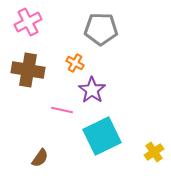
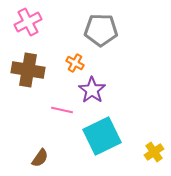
gray pentagon: moved 1 px down
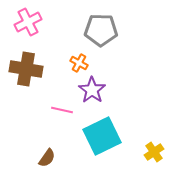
orange cross: moved 4 px right
brown cross: moved 2 px left, 1 px up
brown semicircle: moved 7 px right
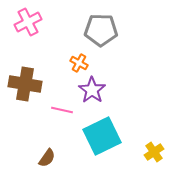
brown cross: moved 1 px left, 15 px down
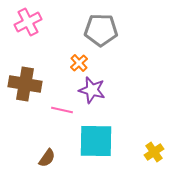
orange cross: rotated 18 degrees clockwise
purple star: rotated 20 degrees counterclockwise
cyan square: moved 6 px left, 5 px down; rotated 27 degrees clockwise
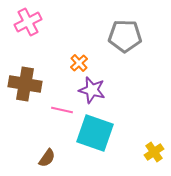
gray pentagon: moved 24 px right, 6 px down
cyan square: moved 1 px left, 8 px up; rotated 18 degrees clockwise
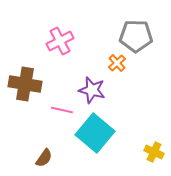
pink cross: moved 32 px right, 19 px down
gray pentagon: moved 11 px right
orange cross: moved 38 px right
cyan square: rotated 21 degrees clockwise
yellow cross: rotated 30 degrees counterclockwise
brown semicircle: moved 3 px left
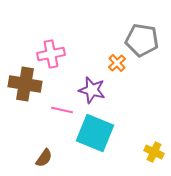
gray pentagon: moved 6 px right, 4 px down; rotated 8 degrees clockwise
pink cross: moved 9 px left, 13 px down; rotated 16 degrees clockwise
cyan square: rotated 18 degrees counterclockwise
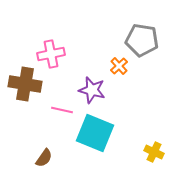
orange cross: moved 2 px right, 3 px down
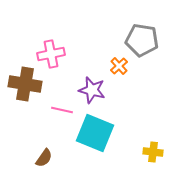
yellow cross: moved 1 px left; rotated 18 degrees counterclockwise
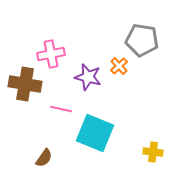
purple star: moved 4 px left, 13 px up
pink line: moved 1 px left, 1 px up
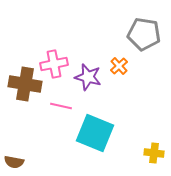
gray pentagon: moved 2 px right, 6 px up
pink cross: moved 3 px right, 10 px down
pink line: moved 3 px up
yellow cross: moved 1 px right, 1 px down
brown semicircle: moved 30 px left, 4 px down; rotated 66 degrees clockwise
